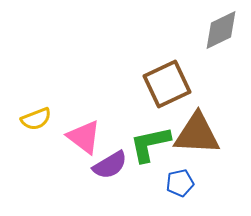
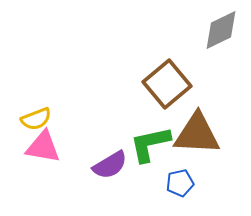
brown square: rotated 15 degrees counterclockwise
pink triangle: moved 41 px left, 10 px down; rotated 27 degrees counterclockwise
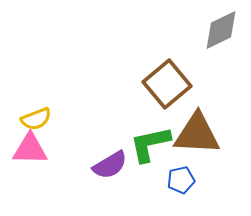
pink triangle: moved 13 px left, 2 px down; rotated 9 degrees counterclockwise
blue pentagon: moved 1 px right, 3 px up
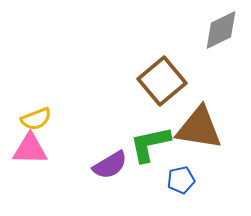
brown square: moved 5 px left, 3 px up
brown triangle: moved 2 px right, 6 px up; rotated 6 degrees clockwise
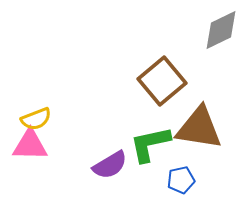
pink triangle: moved 4 px up
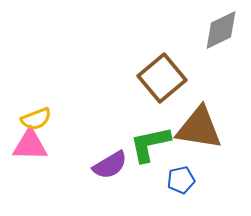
brown square: moved 3 px up
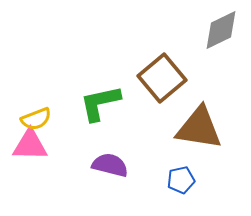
green L-shape: moved 50 px left, 41 px up
purple semicircle: rotated 135 degrees counterclockwise
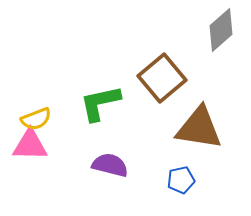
gray diamond: rotated 15 degrees counterclockwise
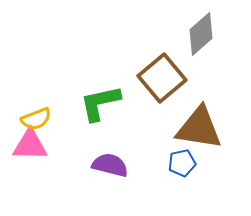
gray diamond: moved 20 px left, 4 px down
blue pentagon: moved 1 px right, 17 px up
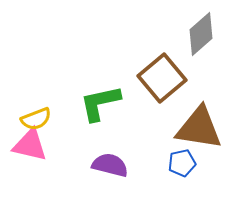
pink triangle: rotated 12 degrees clockwise
